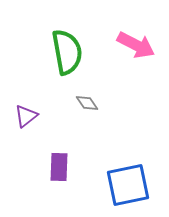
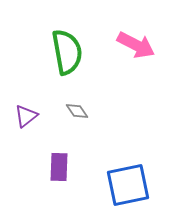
gray diamond: moved 10 px left, 8 px down
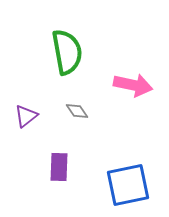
pink arrow: moved 3 px left, 40 px down; rotated 15 degrees counterclockwise
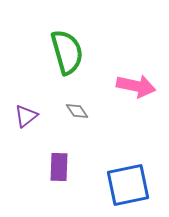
green semicircle: rotated 6 degrees counterclockwise
pink arrow: moved 3 px right, 1 px down
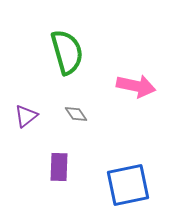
gray diamond: moved 1 px left, 3 px down
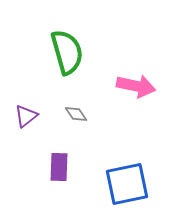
blue square: moved 1 px left, 1 px up
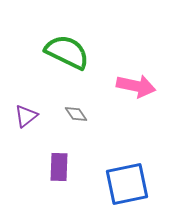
green semicircle: rotated 48 degrees counterclockwise
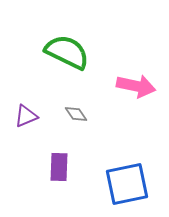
purple triangle: rotated 15 degrees clockwise
